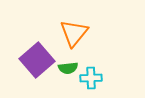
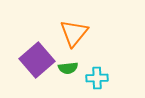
cyan cross: moved 6 px right
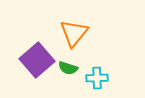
green semicircle: rotated 24 degrees clockwise
